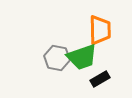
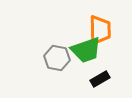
green trapezoid: moved 4 px right, 7 px up
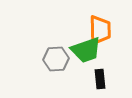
gray hexagon: moved 1 px left, 1 px down; rotated 15 degrees counterclockwise
black rectangle: rotated 66 degrees counterclockwise
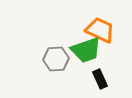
orange trapezoid: rotated 64 degrees counterclockwise
black rectangle: rotated 18 degrees counterclockwise
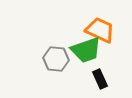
gray hexagon: rotated 10 degrees clockwise
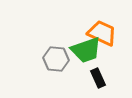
orange trapezoid: moved 2 px right, 3 px down
black rectangle: moved 2 px left, 1 px up
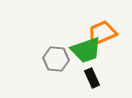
orange trapezoid: rotated 48 degrees counterclockwise
black rectangle: moved 6 px left
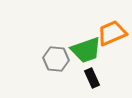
orange trapezoid: moved 10 px right
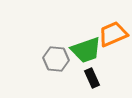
orange trapezoid: moved 1 px right, 1 px down
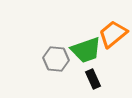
orange trapezoid: rotated 16 degrees counterclockwise
black rectangle: moved 1 px right, 1 px down
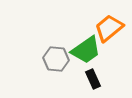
orange trapezoid: moved 4 px left, 6 px up
green trapezoid: rotated 16 degrees counterclockwise
